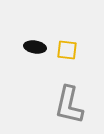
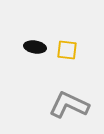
gray L-shape: rotated 102 degrees clockwise
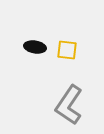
gray L-shape: rotated 81 degrees counterclockwise
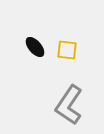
black ellipse: rotated 40 degrees clockwise
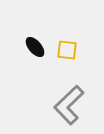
gray L-shape: rotated 12 degrees clockwise
